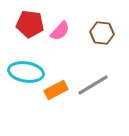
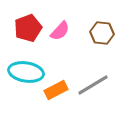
red pentagon: moved 2 px left, 4 px down; rotated 28 degrees counterclockwise
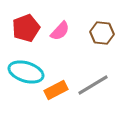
red pentagon: moved 2 px left
cyan ellipse: rotated 8 degrees clockwise
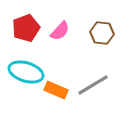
orange rectangle: rotated 50 degrees clockwise
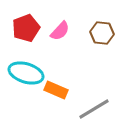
cyan ellipse: moved 1 px down
gray line: moved 1 px right, 24 px down
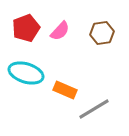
brown hexagon: rotated 15 degrees counterclockwise
orange rectangle: moved 9 px right
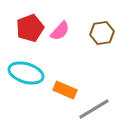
red pentagon: moved 4 px right
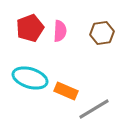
pink semicircle: rotated 40 degrees counterclockwise
cyan ellipse: moved 4 px right, 5 px down
orange rectangle: moved 1 px right, 1 px down
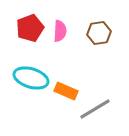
brown hexagon: moved 3 px left
cyan ellipse: moved 1 px right
gray line: moved 1 px right
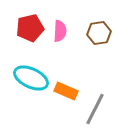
red pentagon: rotated 8 degrees clockwise
cyan ellipse: rotated 8 degrees clockwise
gray line: rotated 32 degrees counterclockwise
